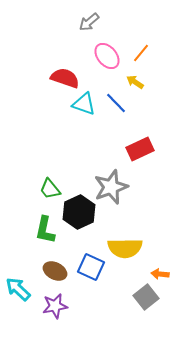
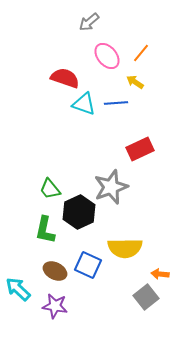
blue line: rotated 50 degrees counterclockwise
blue square: moved 3 px left, 2 px up
purple star: rotated 20 degrees clockwise
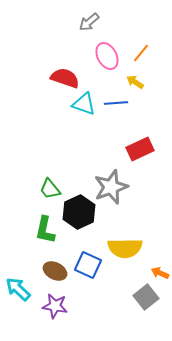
pink ellipse: rotated 12 degrees clockwise
orange arrow: moved 1 px up; rotated 18 degrees clockwise
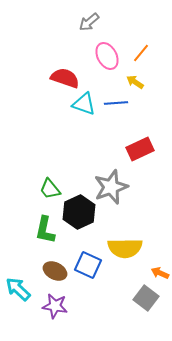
gray square: moved 1 px down; rotated 15 degrees counterclockwise
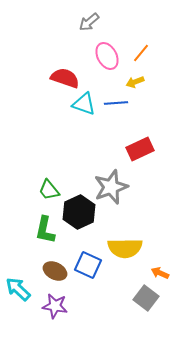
yellow arrow: rotated 54 degrees counterclockwise
green trapezoid: moved 1 px left, 1 px down
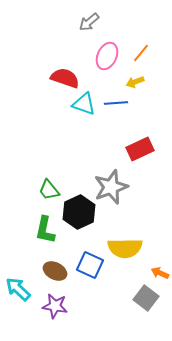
pink ellipse: rotated 52 degrees clockwise
blue square: moved 2 px right
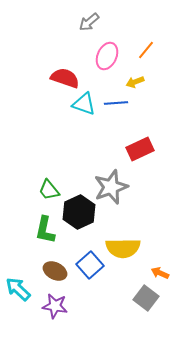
orange line: moved 5 px right, 3 px up
yellow semicircle: moved 2 px left
blue square: rotated 24 degrees clockwise
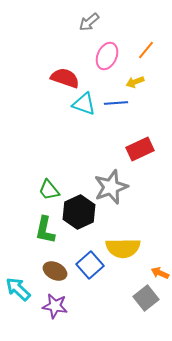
gray square: rotated 15 degrees clockwise
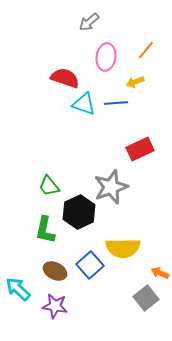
pink ellipse: moved 1 px left, 1 px down; rotated 16 degrees counterclockwise
green trapezoid: moved 4 px up
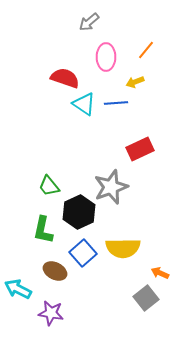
pink ellipse: rotated 8 degrees counterclockwise
cyan triangle: rotated 15 degrees clockwise
green L-shape: moved 2 px left
blue square: moved 7 px left, 12 px up
cyan arrow: rotated 16 degrees counterclockwise
purple star: moved 4 px left, 7 px down
